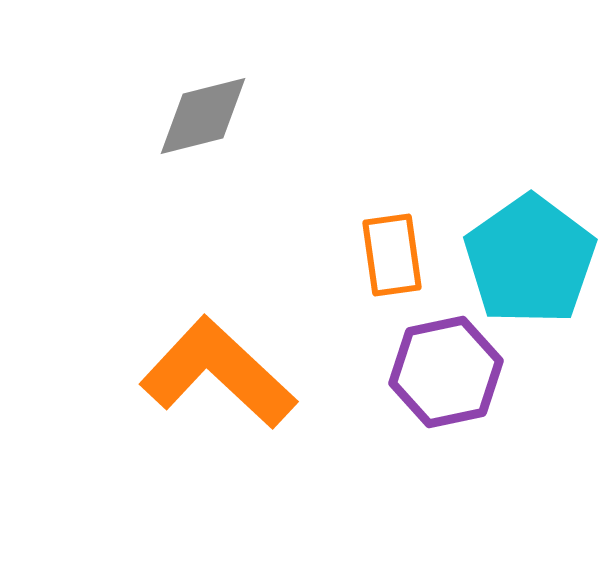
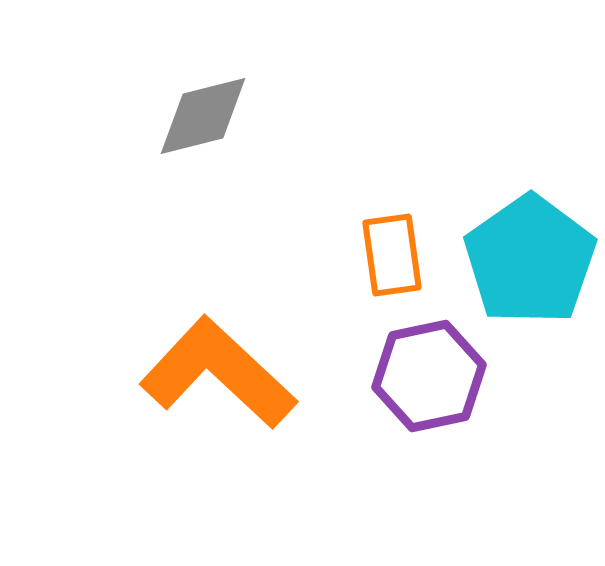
purple hexagon: moved 17 px left, 4 px down
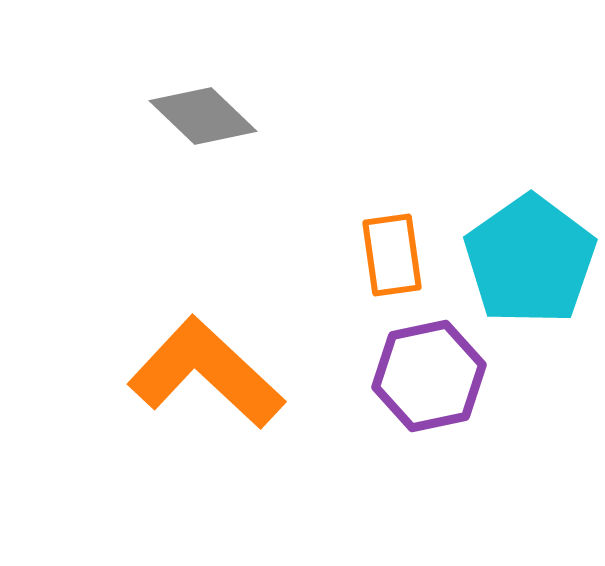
gray diamond: rotated 58 degrees clockwise
orange L-shape: moved 12 px left
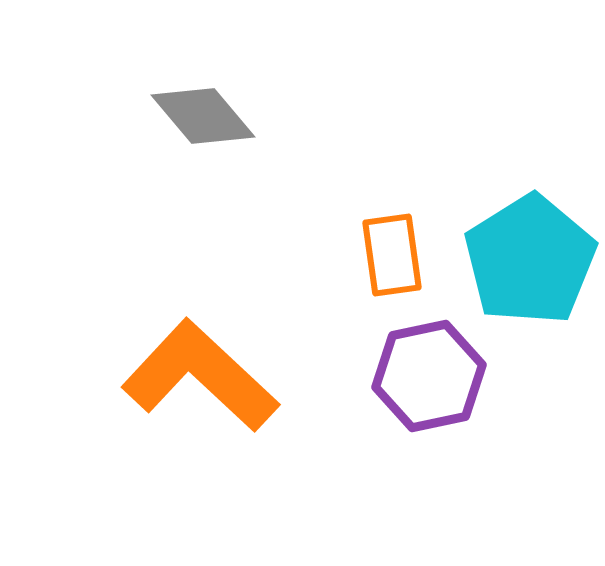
gray diamond: rotated 6 degrees clockwise
cyan pentagon: rotated 3 degrees clockwise
orange L-shape: moved 6 px left, 3 px down
